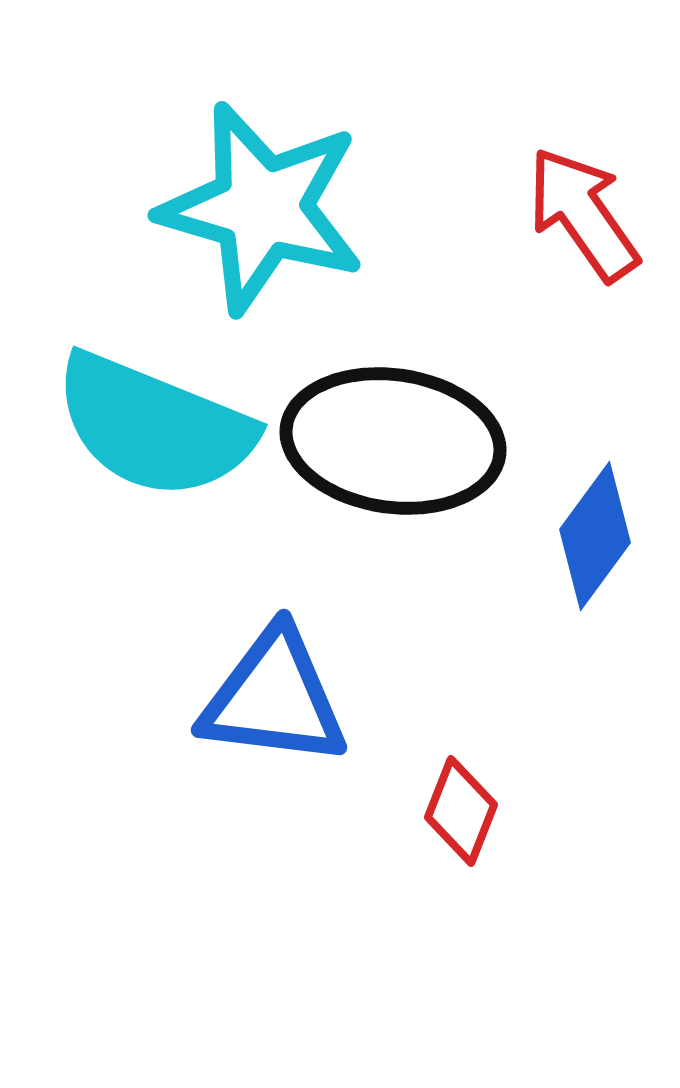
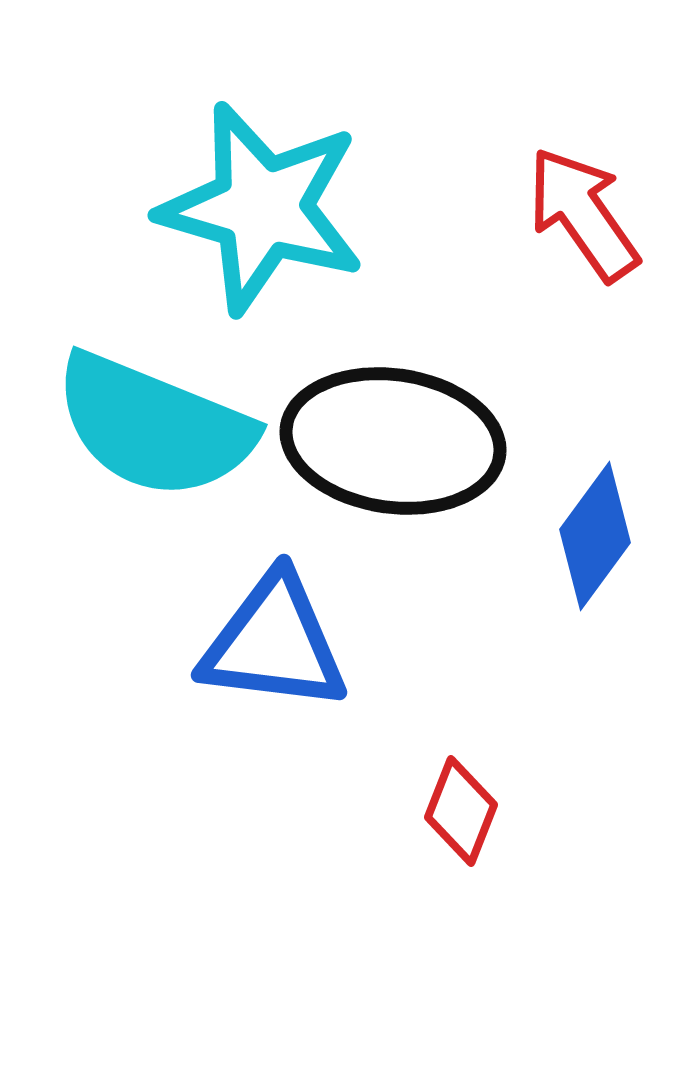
blue triangle: moved 55 px up
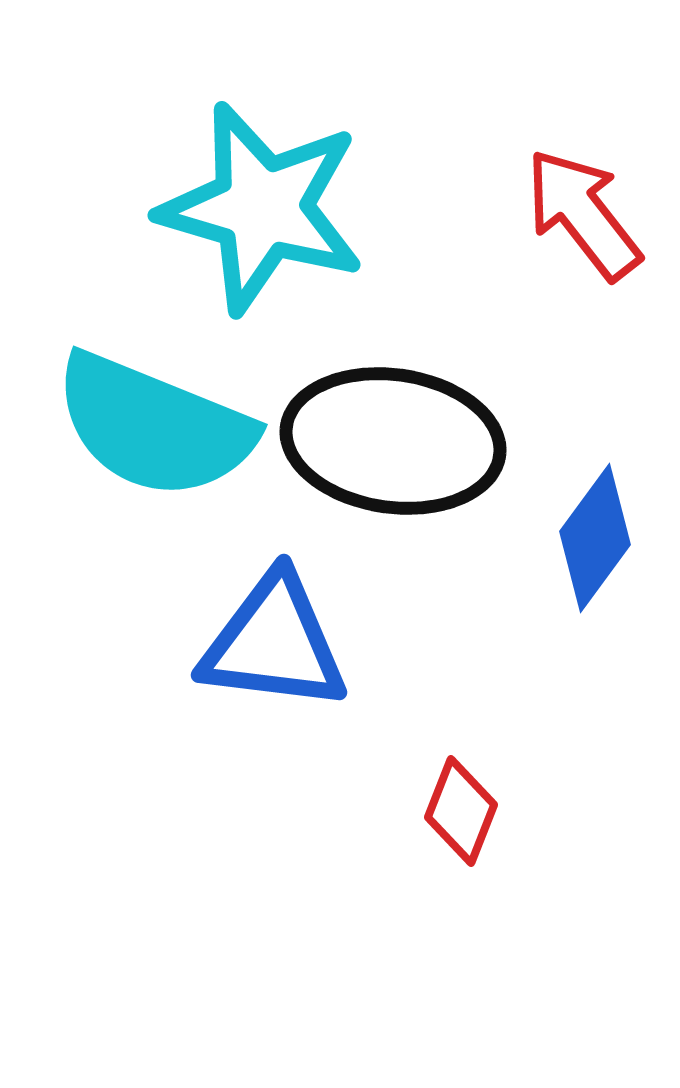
red arrow: rotated 3 degrees counterclockwise
blue diamond: moved 2 px down
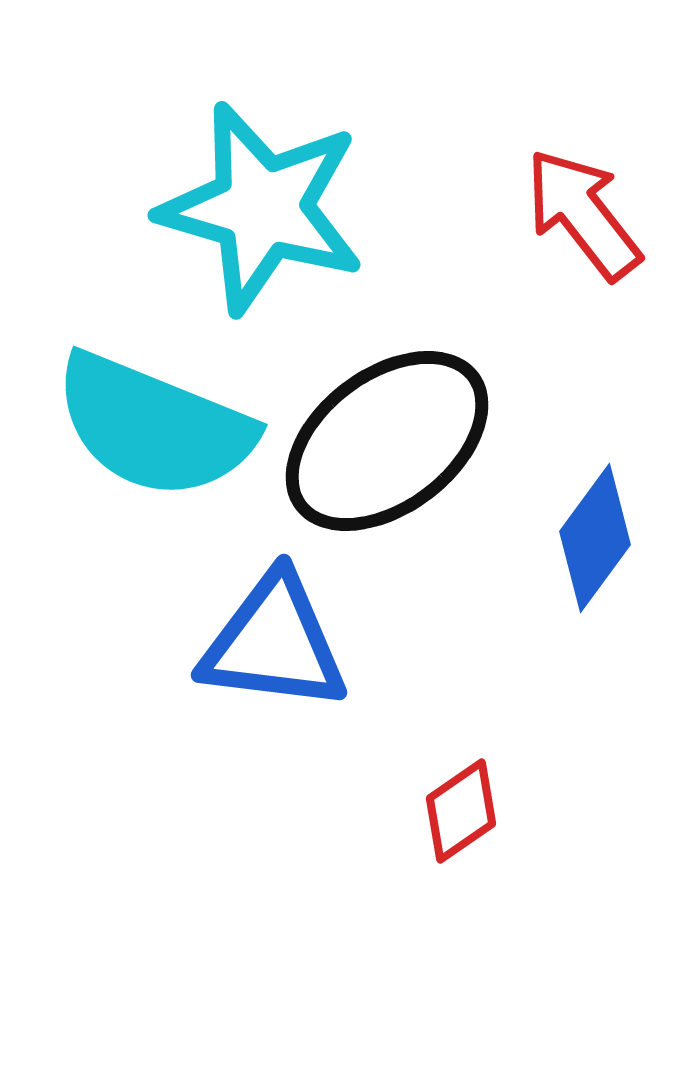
black ellipse: moved 6 px left; rotated 45 degrees counterclockwise
red diamond: rotated 34 degrees clockwise
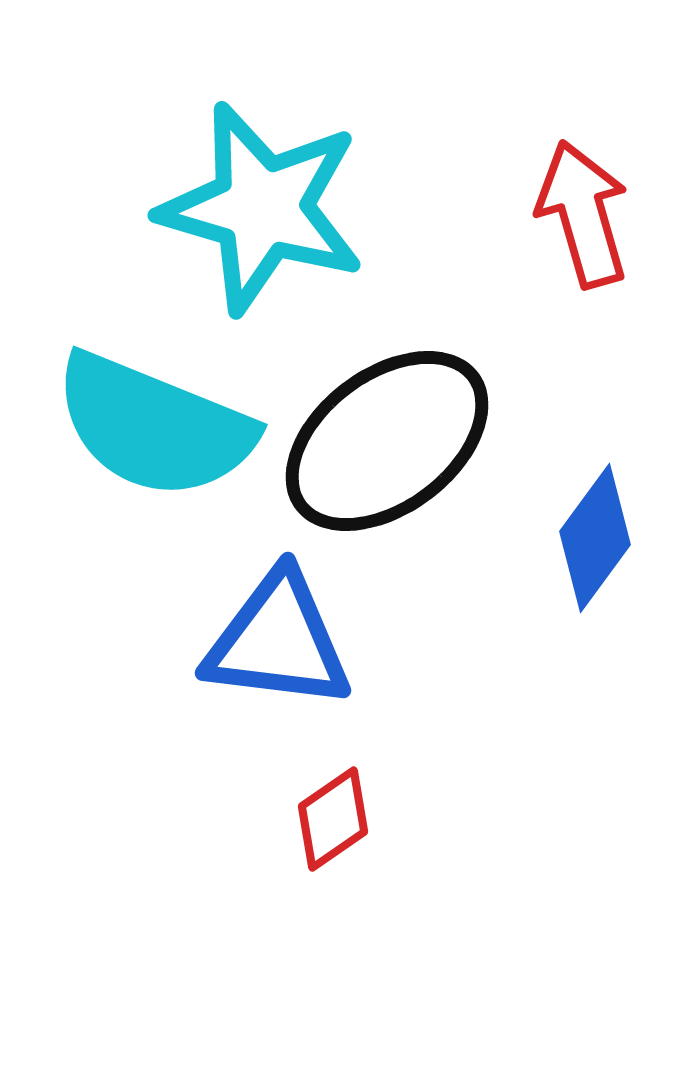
red arrow: rotated 22 degrees clockwise
blue triangle: moved 4 px right, 2 px up
red diamond: moved 128 px left, 8 px down
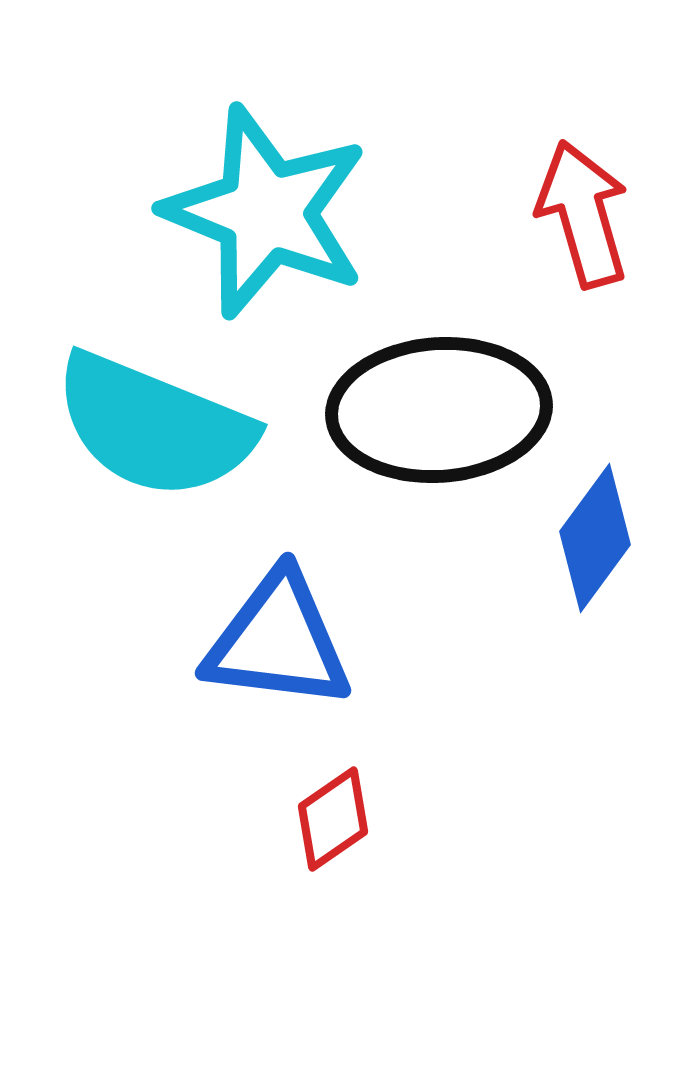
cyan star: moved 4 px right, 4 px down; rotated 6 degrees clockwise
black ellipse: moved 52 px right, 31 px up; rotated 33 degrees clockwise
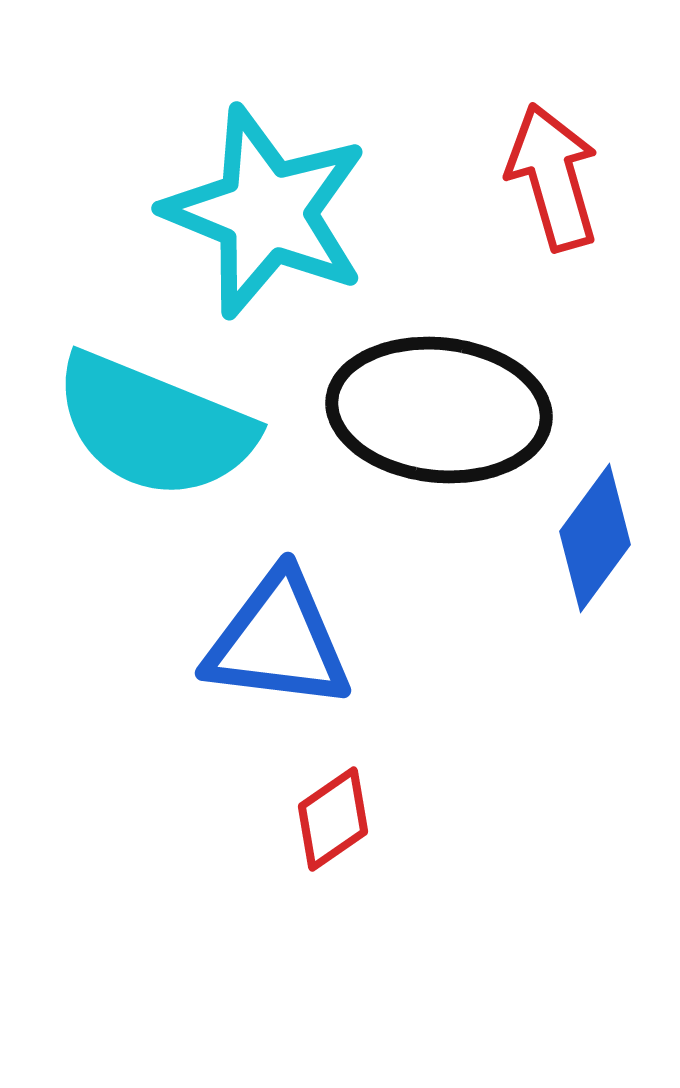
red arrow: moved 30 px left, 37 px up
black ellipse: rotated 10 degrees clockwise
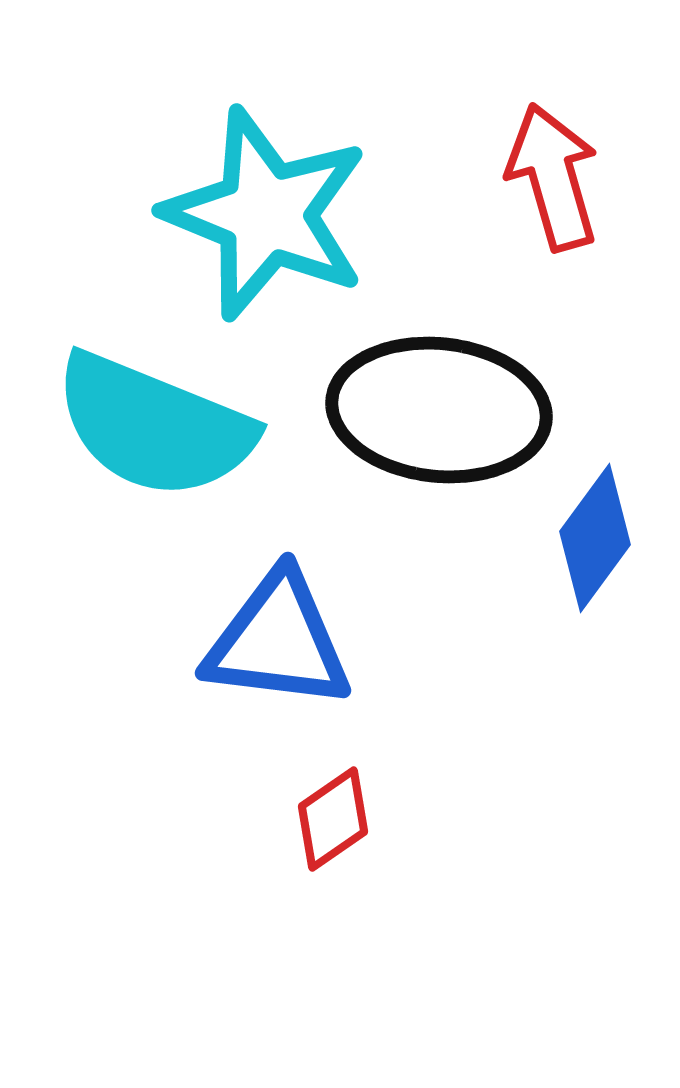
cyan star: moved 2 px down
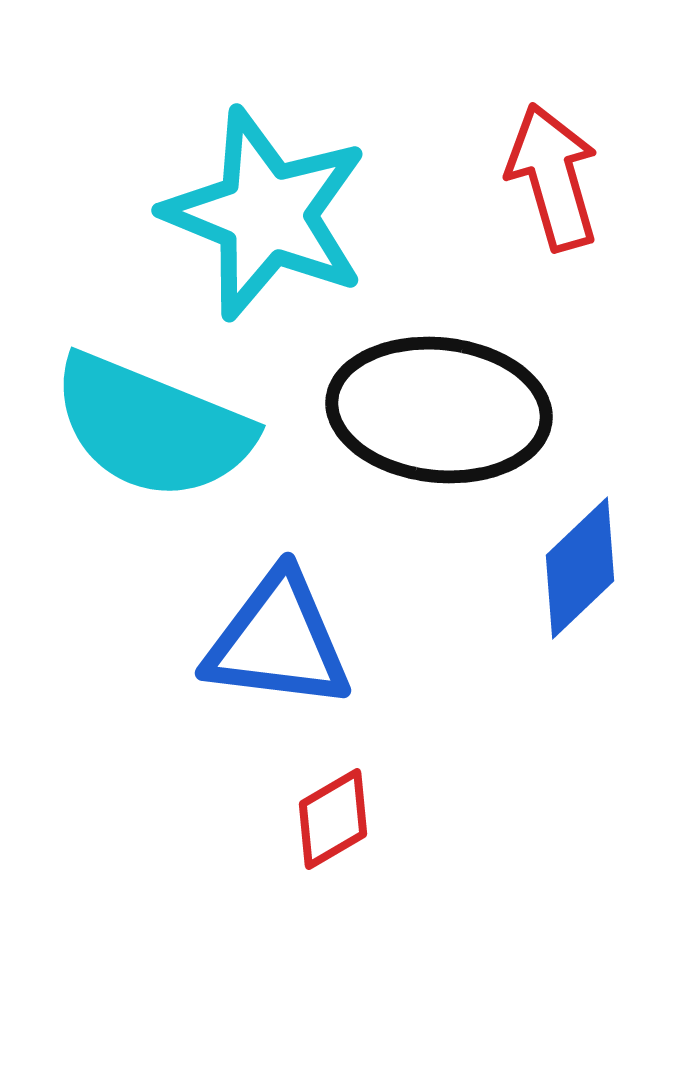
cyan semicircle: moved 2 px left, 1 px down
blue diamond: moved 15 px left, 30 px down; rotated 10 degrees clockwise
red diamond: rotated 4 degrees clockwise
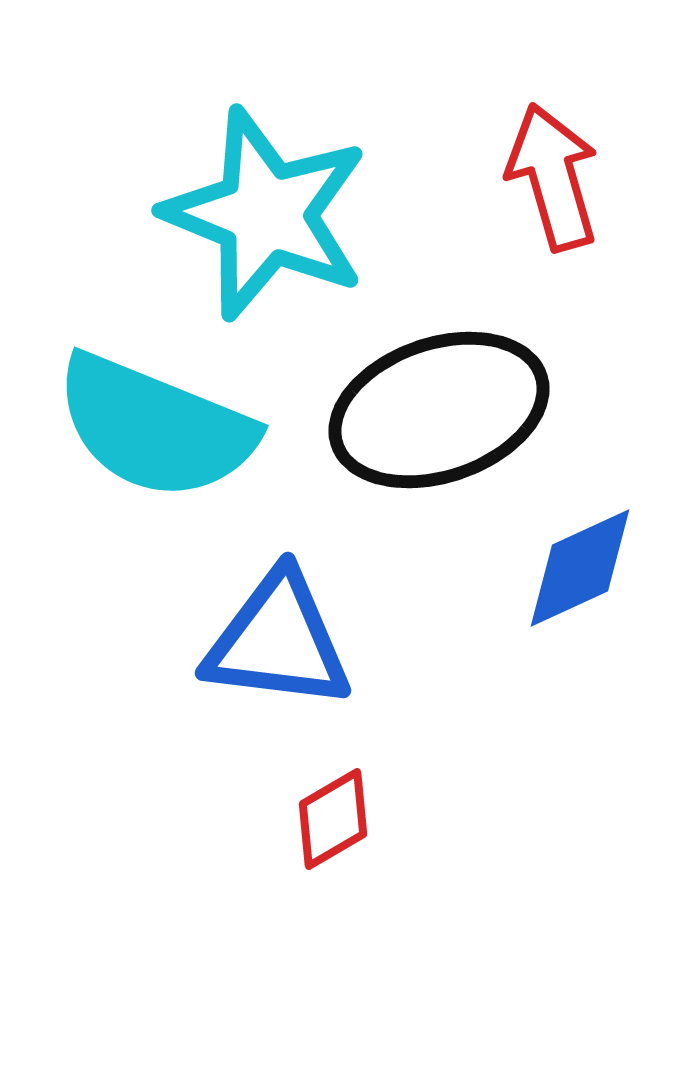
black ellipse: rotated 25 degrees counterclockwise
cyan semicircle: moved 3 px right
blue diamond: rotated 19 degrees clockwise
